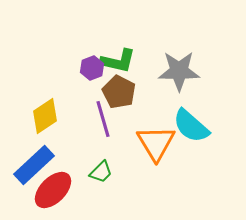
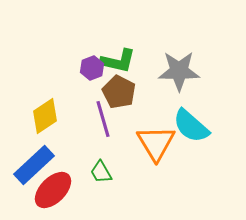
green trapezoid: rotated 105 degrees clockwise
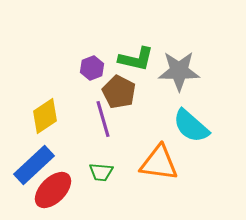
green L-shape: moved 18 px right, 2 px up
orange triangle: moved 3 px right, 20 px down; rotated 51 degrees counterclockwise
green trapezoid: rotated 55 degrees counterclockwise
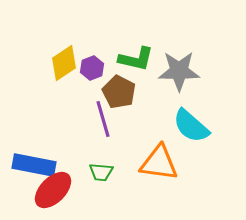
yellow diamond: moved 19 px right, 53 px up
blue rectangle: rotated 54 degrees clockwise
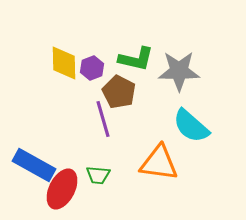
yellow diamond: rotated 57 degrees counterclockwise
blue rectangle: rotated 18 degrees clockwise
green trapezoid: moved 3 px left, 3 px down
red ellipse: moved 9 px right, 1 px up; rotated 18 degrees counterclockwise
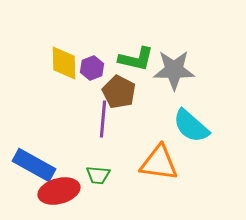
gray star: moved 5 px left, 1 px up
purple line: rotated 21 degrees clockwise
red ellipse: moved 3 px left, 2 px down; rotated 48 degrees clockwise
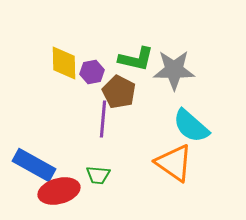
purple hexagon: moved 4 px down; rotated 10 degrees clockwise
orange triangle: moved 15 px right; rotated 27 degrees clockwise
